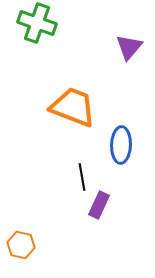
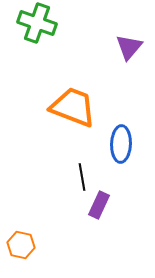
blue ellipse: moved 1 px up
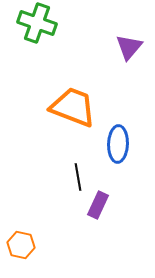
blue ellipse: moved 3 px left
black line: moved 4 px left
purple rectangle: moved 1 px left
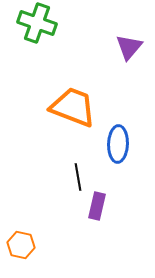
purple rectangle: moved 1 px left, 1 px down; rotated 12 degrees counterclockwise
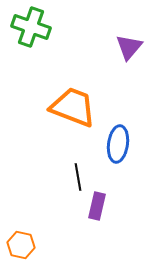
green cross: moved 6 px left, 4 px down
blue ellipse: rotated 6 degrees clockwise
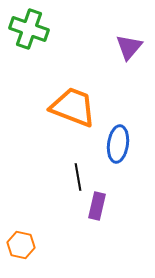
green cross: moved 2 px left, 2 px down
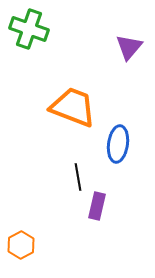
orange hexagon: rotated 20 degrees clockwise
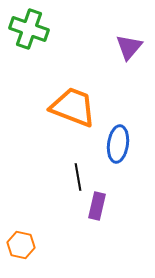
orange hexagon: rotated 20 degrees counterclockwise
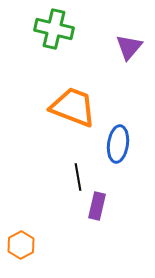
green cross: moved 25 px right; rotated 6 degrees counterclockwise
orange hexagon: rotated 20 degrees clockwise
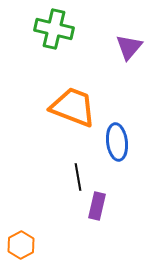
blue ellipse: moved 1 px left, 2 px up; rotated 15 degrees counterclockwise
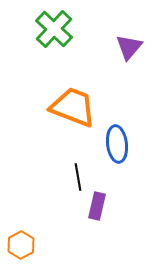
green cross: rotated 30 degrees clockwise
blue ellipse: moved 2 px down
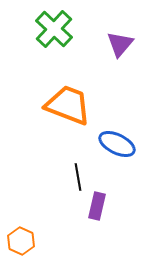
purple triangle: moved 9 px left, 3 px up
orange trapezoid: moved 5 px left, 2 px up
blue ellipse: rotated 57 degrees counterclockwise
orange hexagon: moved 4 px up; rotated 8 degrees counterclockwise
